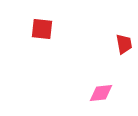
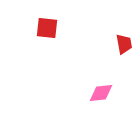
red square: moved 5 px right, 1 px up
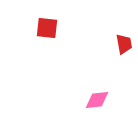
pink diamond: moved 4 px left, 7 px down
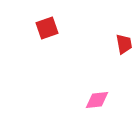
red square: rotated 25 degrees counterclockwise
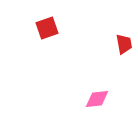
pink diamond: moved 1 px up
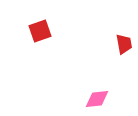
red square: moved 7 px left, 3 px down
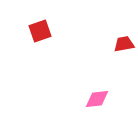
red trapezoid: rotated 90 degrees counterclockwise
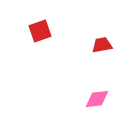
red trapezoid: moved 22 px left, 1 px down
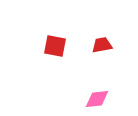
red square: moved 15 px right, 15 px down; rotated 30 degrees clockwise
